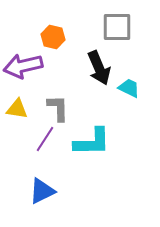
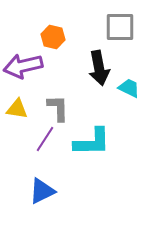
gray square: moved 3 px right
black arrow: rotated 12 degrees clockwise
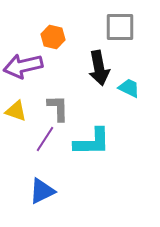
yellow triangle: moved 1 px left, 2 px down; rotated 10 degrees clockwise
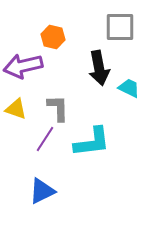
yellow triangle: moved 2 px up
cyan L-shape: rotated 6 degrees counterclockwise
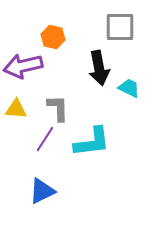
yellow triangle: rotated 15 degrees counterclockwise
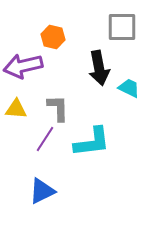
gray square: moved 2 px right
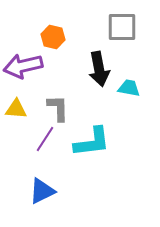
black arrow: moved 1 px down
cyan trapezoid: rotated 15 degrees counterclockwise
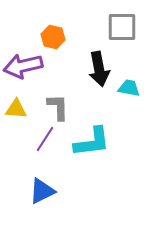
gray L-shape: moved 1 px up
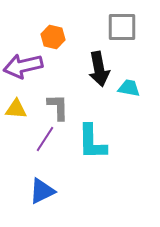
cyan L-shape: rotated 96 degrees clockwise
